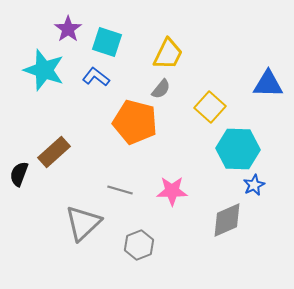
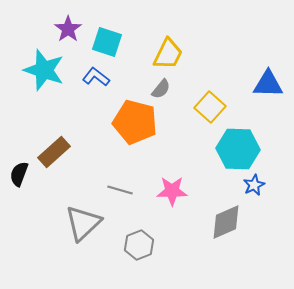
gray diamond: moved 1 px left, 2 px down
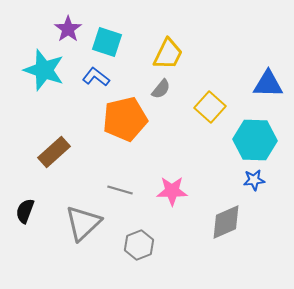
orange pentagon: moved 10 px left, 3 px up; rotated 27 degrees counterclockwise
cyan hexagon: moved 17 px right, 9 px up
black semicircle: moved 6 px right, 37 px down
blue star: moved 5 px up; rotated 20 degrees clockwise
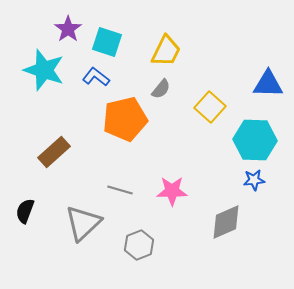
yellow trapezoid: moved 2 px left, 3 px up
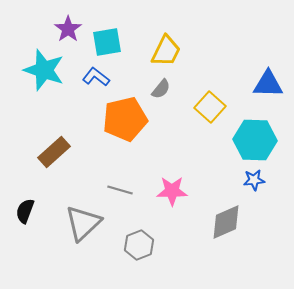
cyan square: rotated 28 degrees counterclockwise
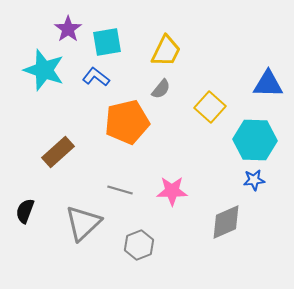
orange pentagon: moved 2 px right, 3 px down
brown rectangle: moved 4 px right
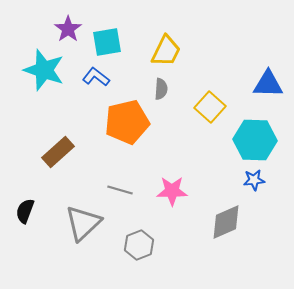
gray semicircle: rotated 35 degrees counterclockwise
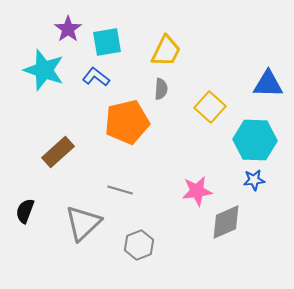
pink star: moved 25 px right; rotated 8 degrees counterclockwise
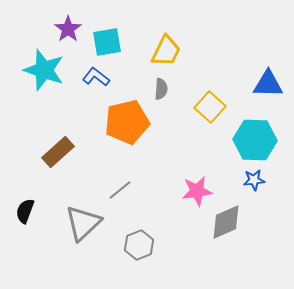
gray line: rotated 55 degrees counterclockwise
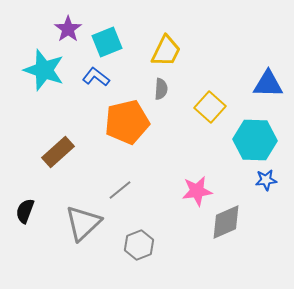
cyan square: rotated 12 degrees counterclockwise
blue star: moved 12 px right
